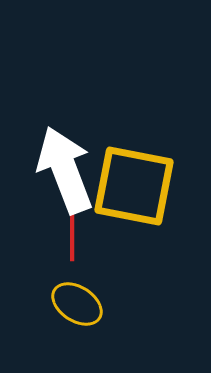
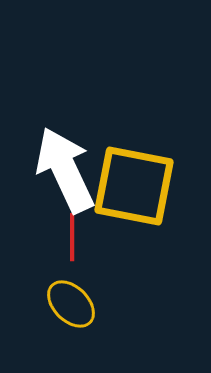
white arrow: rotated 4 degrees counterclockwise
yellow ellipse: moved 6 px left; rotated 12 degrees clockwise
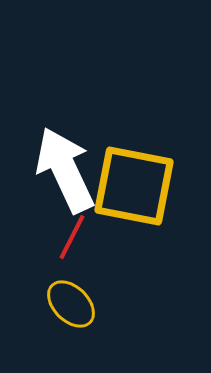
red line: rotated 27 degrees clockwise
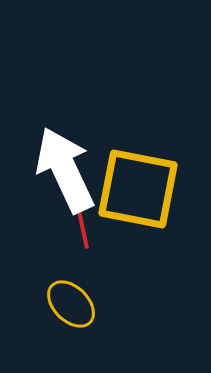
yellow square: moved 4 px right, 3 px down
red line: moved 10 px right, 12 px up; rotated 39 degrees counterclockwise
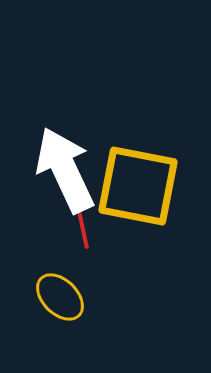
yellow square: moved 3 px up
yellow ellipse: moved 11 px left, 7 px up
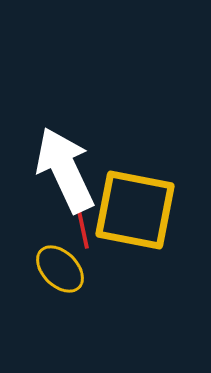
yellow square: moved 3 px left, 24 px down
yellow ellipse: moved 28 px up
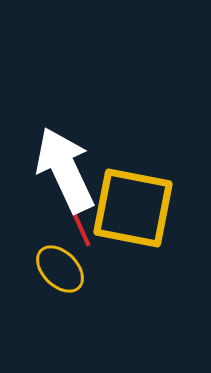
yellow square: moved 2 px left, 2 px up
red line: moved 3 px left, 1 px up; rotated 12 degrees counterclockwise
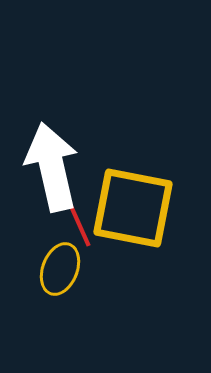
white arrow: moved 13 px left, 3 px up; rotated 12 degrees clockwise
yellow ellipse: rotated 66 degrees clockwise
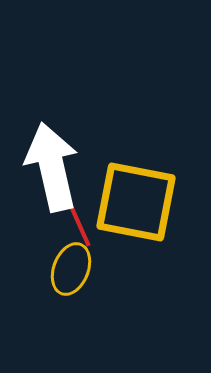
yellow square: moved 3 px right, 6 px up
yellow ellipse: moved 11 px right
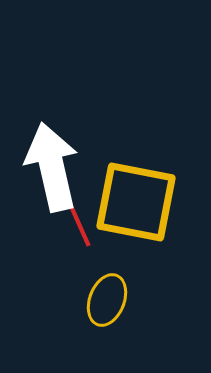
yellow ellipse: moved 36 px right, 31 px down
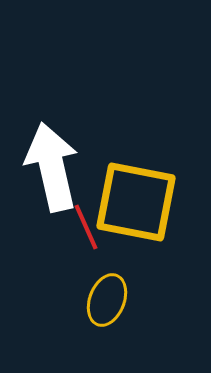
red line: moved 7 px right, 3 px down
